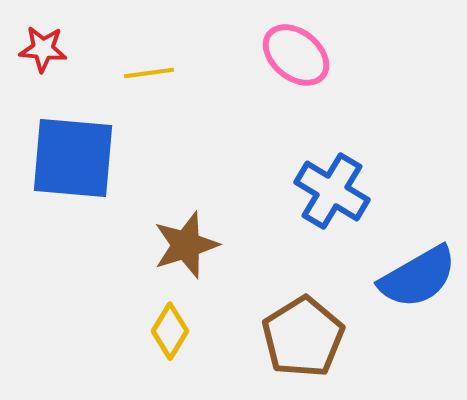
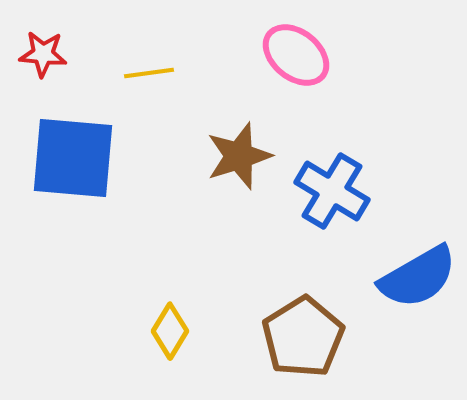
red star: moved 5 px down
brown star: moved 53 px right, 89 px up
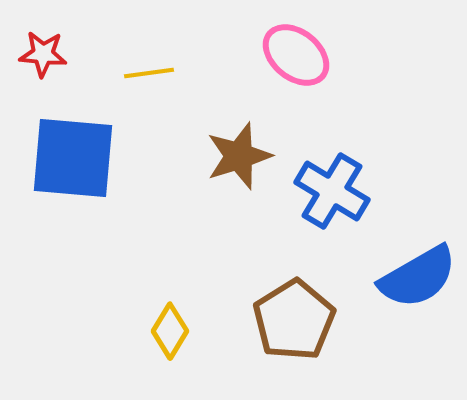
brown pentagon: moved 9 px left, 17 px up
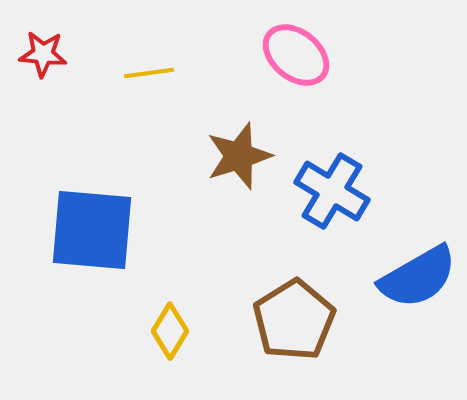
blue square: moved 19 px right, 72 px down
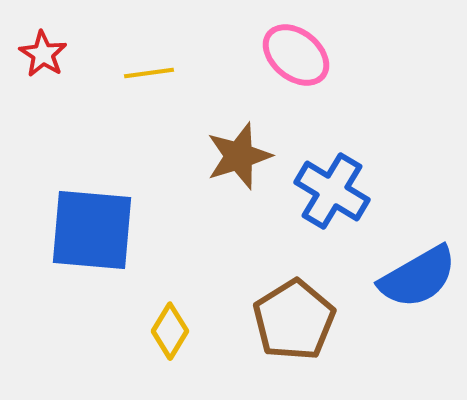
red star: rotated 27 degrees clockwise
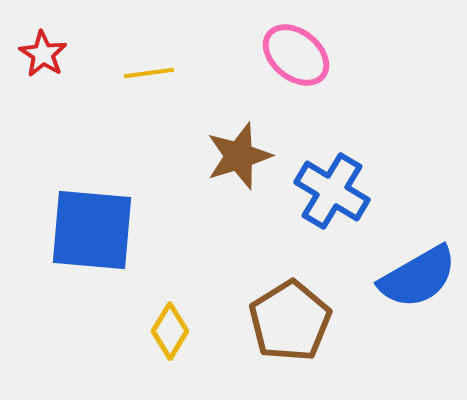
brown pentagon: moved 4 px left, 1 px down
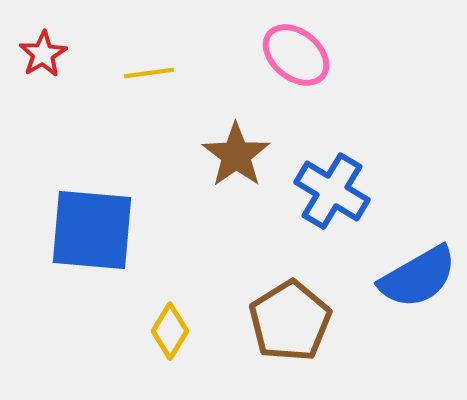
red star: rotated 9 degrees clockwise
brown star: moved 3 px left, 1 px up; rotated 18 degrees counterclockwise
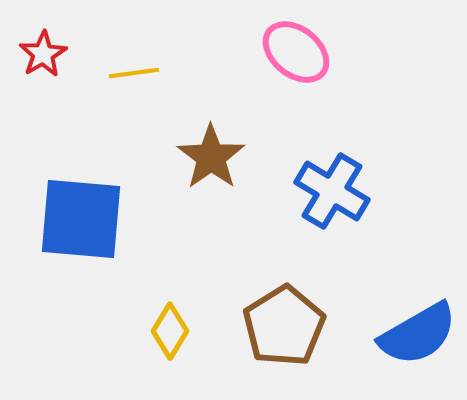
pink ellipse: moved 3 px up
yellow line: moved 15 px left
brown star: moved 25 px left, 2 px down
blue square: moved 11 px left, 11 px up
blue semicircle: moved 57 px down
brown pentagon: moved 6 px left, 5 px down
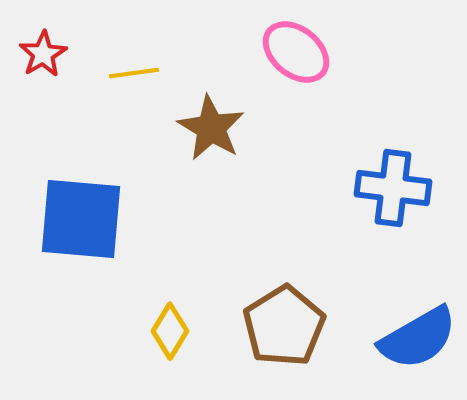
brown star: moved 29 px up; rotated 6 degrees counterclockwise
blue cross: moved 61 px right, 3 px up; rotated 24 degrees counterclockwise
blue semicircle: moved 4 px down
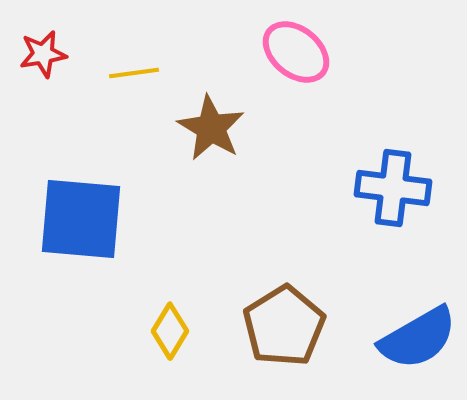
red star: rotated 21 degrees clockwise
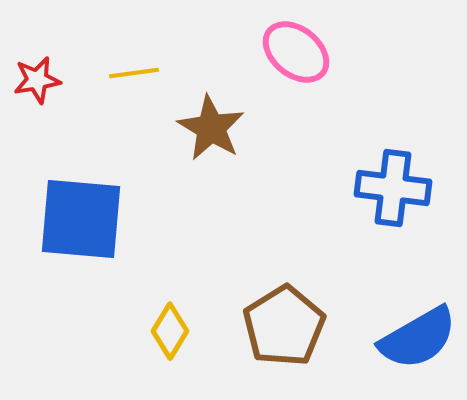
red star: moved 6 px left, 26 px down
